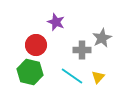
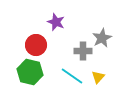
gray cross: moved 1 px right, 1 px down
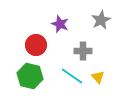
purple star: moved 4 px right, 2 px down
gray star: moved 1 px left, 18 px up
green hexagon: moved 4 px down
yellow triangle: rotated 24 degrees counterclockwise
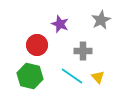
red circle: moved 1 px right
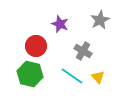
gray star: moved 1 px left
red circle: moved 1 px left, 1 px down
gray cross: rotated 30 degrees clockwise
green hexagon: moved 2 px up
